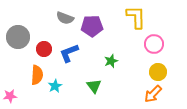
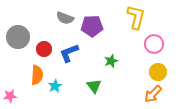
yellow L-shape: rotated 15 degrees clockwise
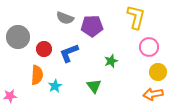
pink circle: moved 5 px left, 3 px down
orange arrow: rotated 36 degrees clockwise
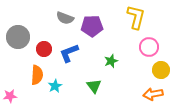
yellow circle: moved 3 px right, 2 px up
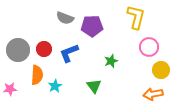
gray circle: moved 13 px down
pink star: moved 7 px up
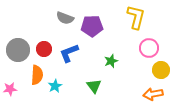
pink circle: moved 1 px down
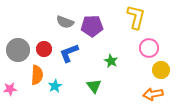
gray semicircle: moved 4 px down
green star: rotated 24 degrees counterclockwise
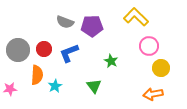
yellow L-shape: rotated 60 degrees counterclockwise
pink circle: moved 2 px up
yellow circle: moved 2 px up
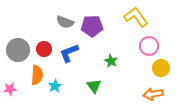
yellow L-shape: rotated 10 degrees clockwise
